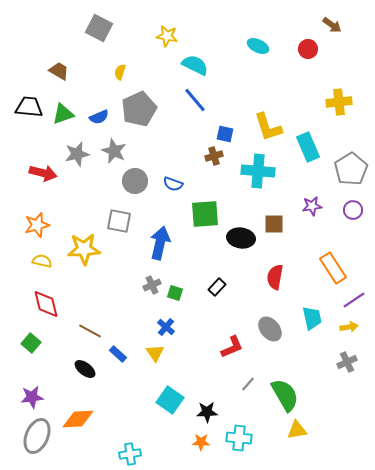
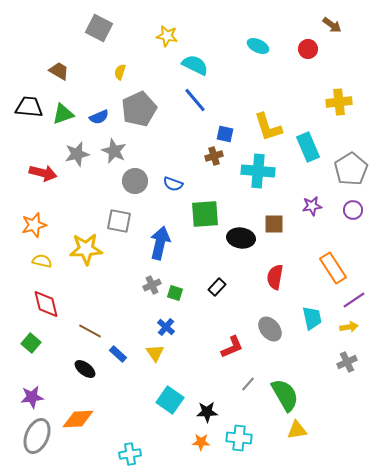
orange star at (37, 225): moved 3 px left
yellow star at (84, 249): moved 2 px right
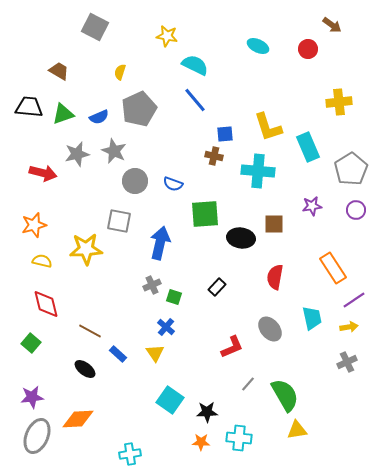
gray square at (99, 28): moved 4 px left, 1 px up
blue square at (225, 134): rotated 18 degrees counterclockwise
brown cross at (214, 156): rotated 30 degrees clockwise
purple circle at (353, 210): moved 3 px right
green square at (175, 293): moved 1 px left, 4 px down
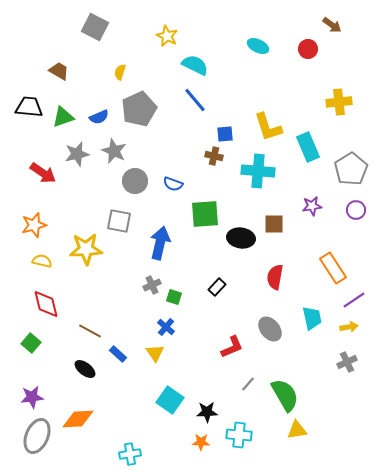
yellow star at (167, 36): rotated 15 degrees clockwise
green triangle at (63, 114): moved 3 px down
red arrow at (43, 173): rotated 20 degrees clockwise
cyan cross at (239, 438): moved 3 px up
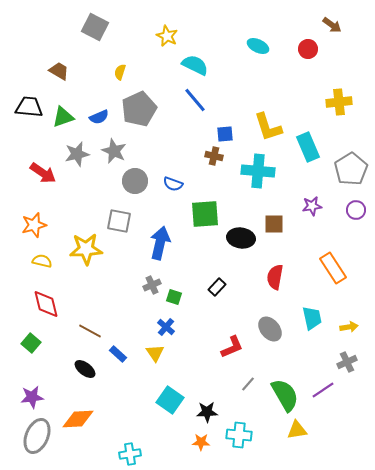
purple line at (354, 300): moved 31 px left, 90 px down
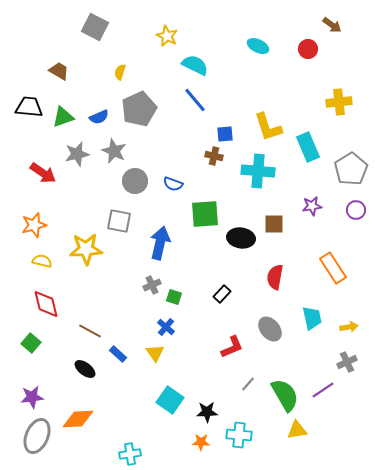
black rectangle at (217, 287): moved 5 px right, 7 px down
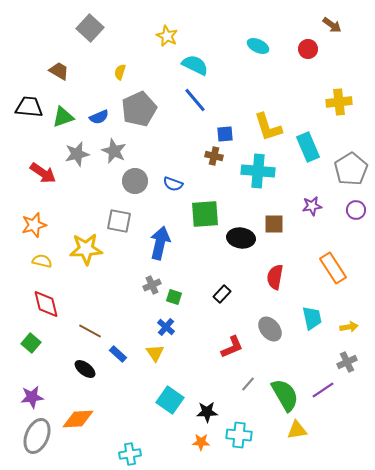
gray square at (95, 27): moved 5 px left, 1 px down; rotated 16 degrees clockwise
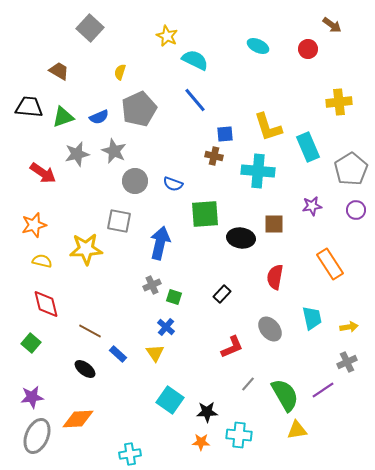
cyan semicircle at (195, 65): moved 5 px up
orange rectangle at (333, 268): moved 3 px left, 4 px up
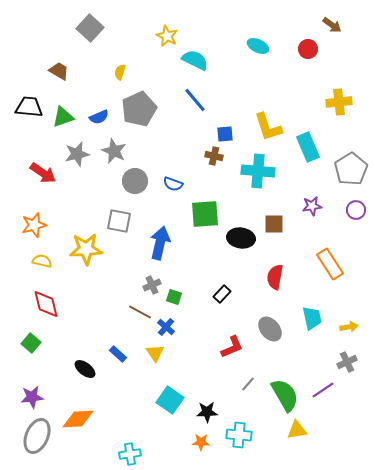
brown line at (90, 331): moved 50 px right, 19 px up
